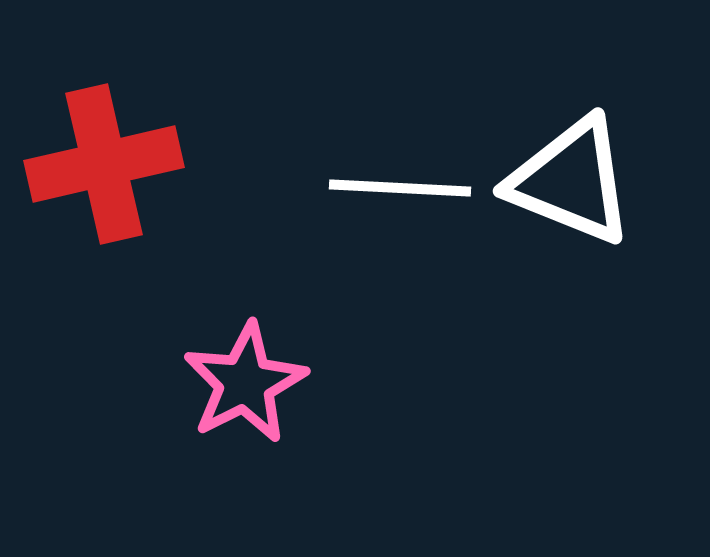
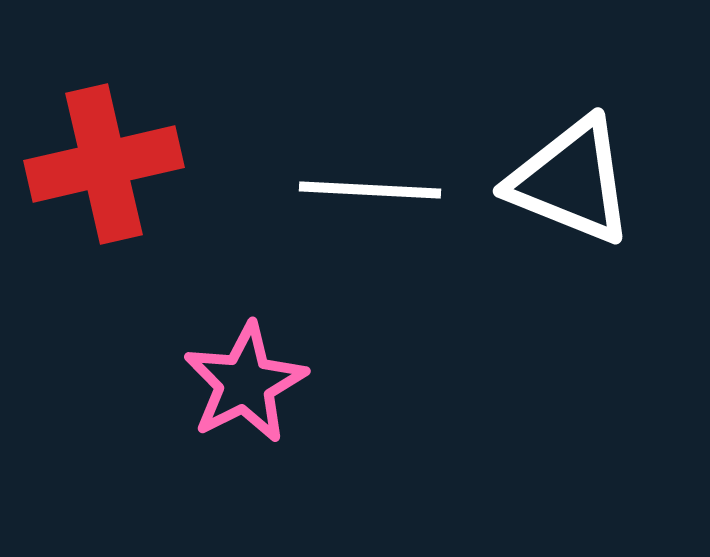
white line: moved 30 px left, 2 px down
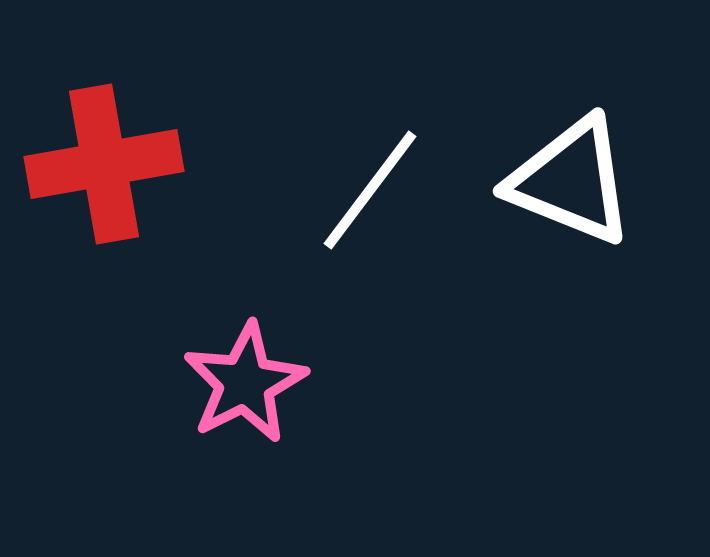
red cross: rotated 3 degrees clockwise
white line: rotated 56 degrees counterclockwise
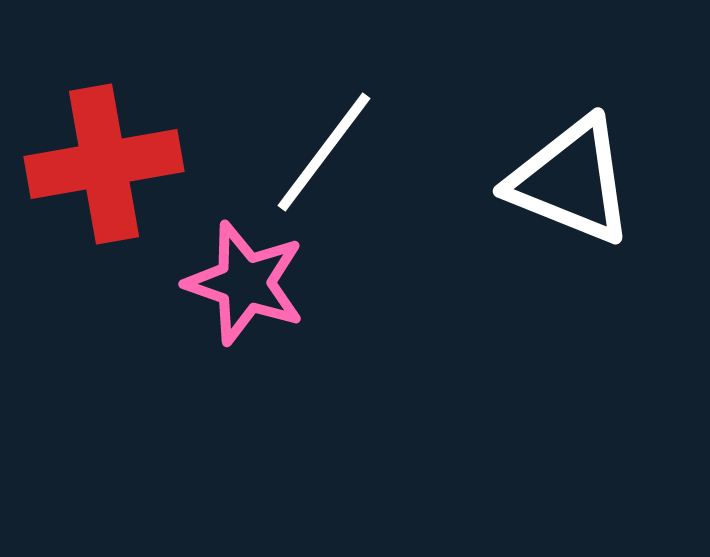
white line: moved 46 px left, 38 px up
pink star: moved 100 px up; rotated 26 degrees counterclockwise
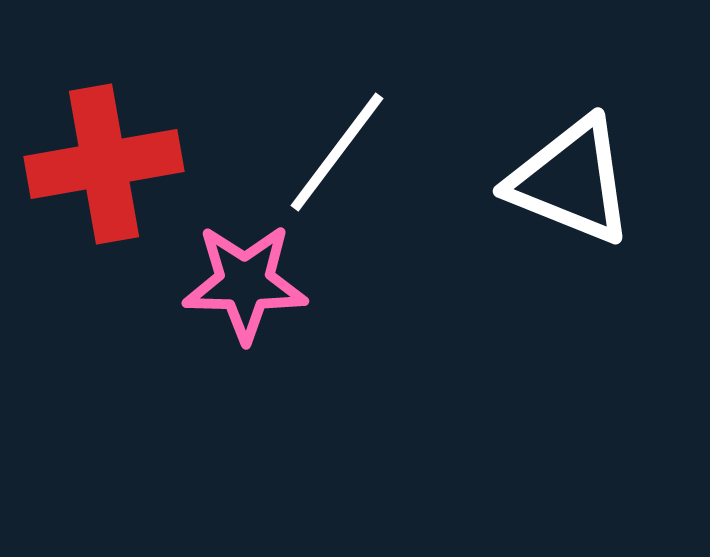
white line: moved 13 px right
pink star: rotated 18 degrees counterclockwise
